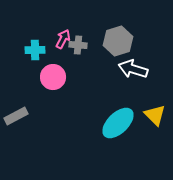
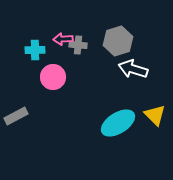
pink arrow: rotated 120 degrees counterclockwise
cyan ellipse: rotated 12 degrees clockwise
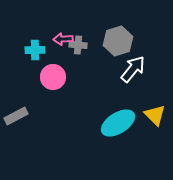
white arrow: rotated 112 degrees clockwise
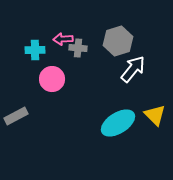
gray cross: moved 3 px down
pink circle: moved 1 px left, 2 px down
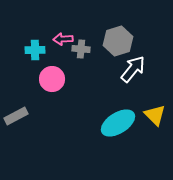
gray cross: moved 3 px right, 1 px down
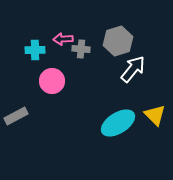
pink circle: moved 2 px down
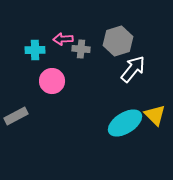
cyan ellipse: moved 7 px right
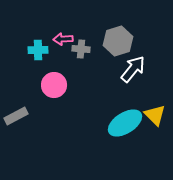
cyan cross: moved 3 px right
pink circle: moved 2 px right, 4 px down
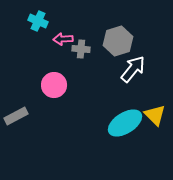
cyan cross: moved 29 px up; rotated 24 degrees clockwise
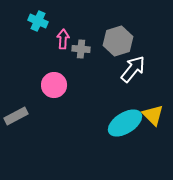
pink arrow: rotated 96 degrees clockwise
yellow triangle: moved 2 px left
